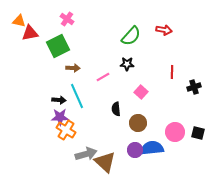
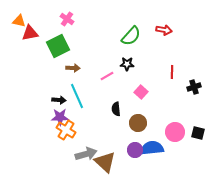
pink line: moved 4 px right, 1 px up
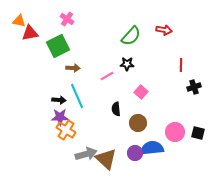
red line: moved 9 px right, 7 px up
purple circle: moved 3 px down
brown triangle: moved 1 px right, 3 px up
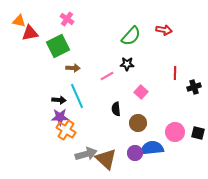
red line: moved 6 px left, 8 px down
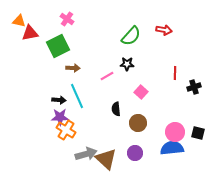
blue semicircle: moved 20 px right
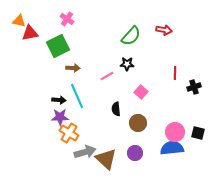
orange cross: moved 3 px right, 3 px down
gray arrow: moved 1 px left, 2 px up
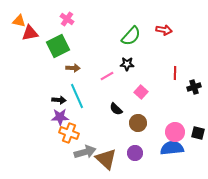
black semicircle: rotated 40 degrees counterclockwise
orange cross: rotated 12 degrees counterclockwise
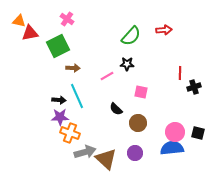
red arrow: rotated 14 degrees counterclockwise
red line: moved 5 px right
pink square: rotated 32 degrees counterclockwise
orange cross: moved 1 px right
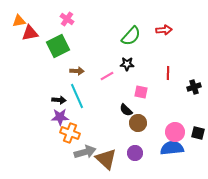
orange triangle: rotated 24 degrees counterclockwise
brown arrow: moved 4 px right, 3 px down
red line: moved 12 px left
black semicircle: moved 10 px right, 1 px down
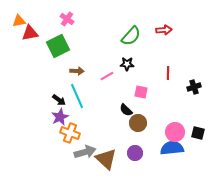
black arrow: rotated 32 degrees clockwise
purple star: rotated 24 degrees counterclockwise
